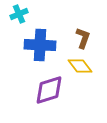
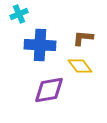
brown L-shape: rotated 105 degrees counterclockwise
purple diamond: rotated 8 degrees clockwise
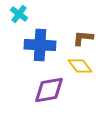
cyan cross: rotated 30 degrees counterclockwise
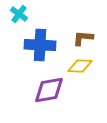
yellow diamond: rotated 50 degrees counterclockwise
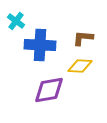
cyan cross: moved 3 px left, 7 px down
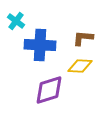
purple diamond: rotated 8 degrees counterclockwise
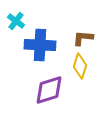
yellow diamond: rotated 75 degrees counterclockwise
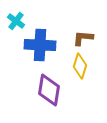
purple diamond: rotated 64 degrees counterclockwise
